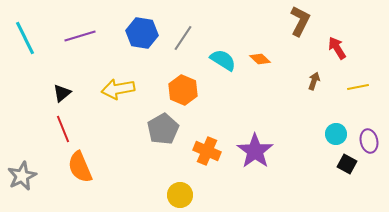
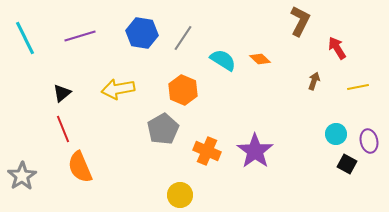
gray star: rotated 8 degrees counterclockwise
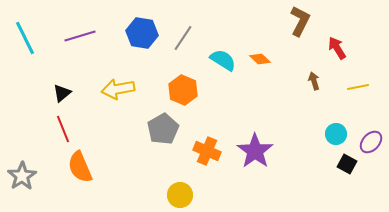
brown arrow: rotated 36 degrees counterclockwise
purple ellipse: moved 2 px right, 1 px down; rotated 55 degrees clockwise
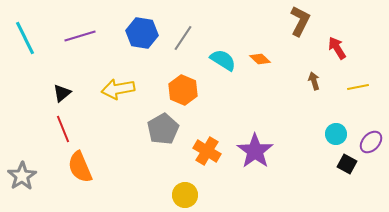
orange cross: rotated 8 degrees clockwise
yellow circle: moved 5 px right
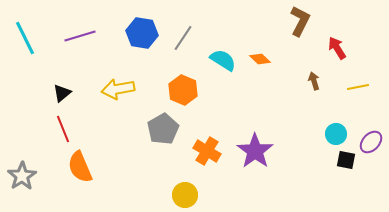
black square: moved 1 px left, 4 px up; rotated 18 degrees counterclockwise
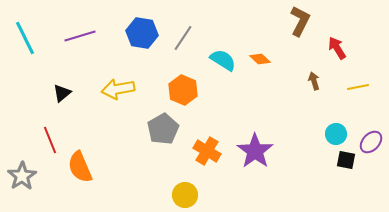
red line: moved 13 px left, 11 px down
